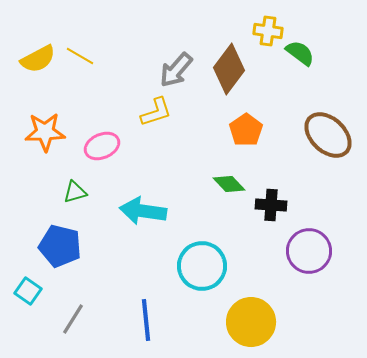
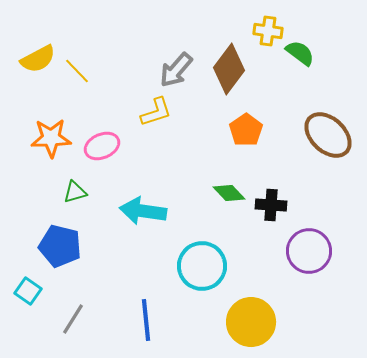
yellow line: moved 3 px left, 15 px down; rotated 16 degrees clockwise
orange star: moved 6 px right, 6 px down
green diamond: moved 9 px down
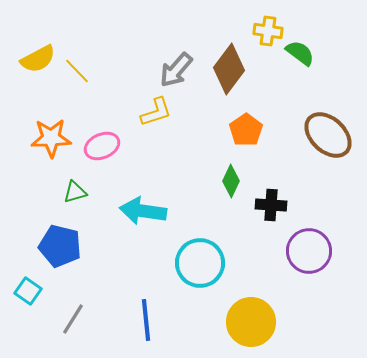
green diamond: moved 2 px right, 12 px up; rotated 68 degrees clockwise
cyan circle: moved 2 px left, 3 px up
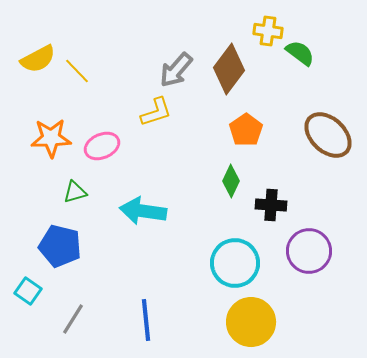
cyan circle: moved 35 px right
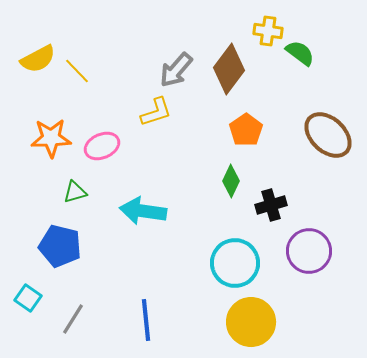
black cross: rotated 20 degrees counterclockwise
cyan square: moved 7 px down
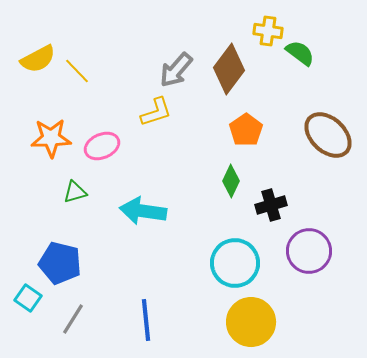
blue pentagon: moved 17 px down
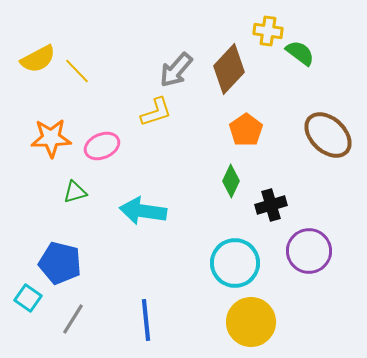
brown diamond: rotated 6 degrees clockwise
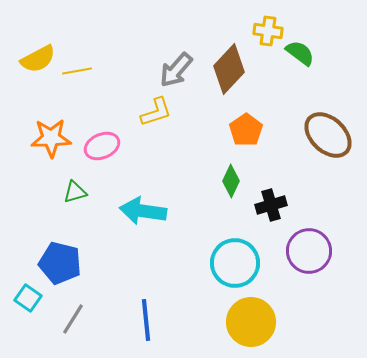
yellow line: rotated 56 degrees counterclockwise
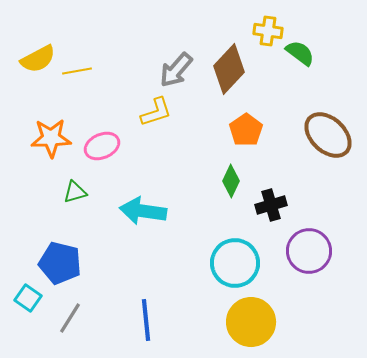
gray line: moved 3 px left, 1 px up
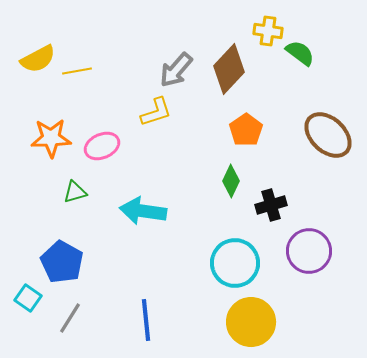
blue pentagon: moved 2 px right, 1 px up; rotated 15 degrees clockwise
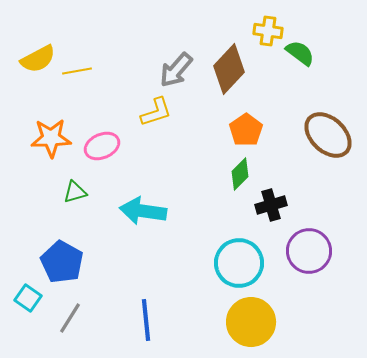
green diamond: moved 9 px right, 7 px up; rotated 20 degrees clockwise
cyan circle: moved 4 px right
